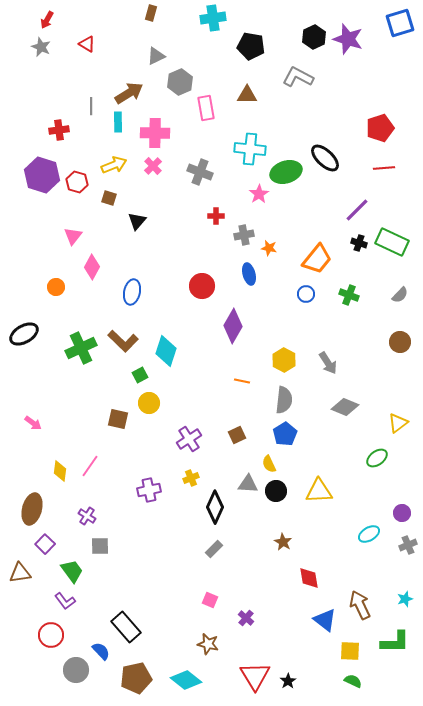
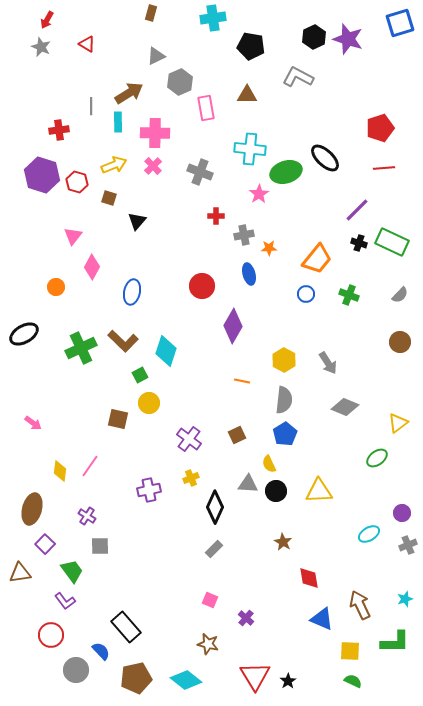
orange star at (269, 248): rotated 14 degrees counterclockwise
purple cross at (189, 439): rotated 20 degrees counterclockwise
blue triangle at (325, 620): moved 3 px left, 1 px up; rotated 15 degrees counterclockwise
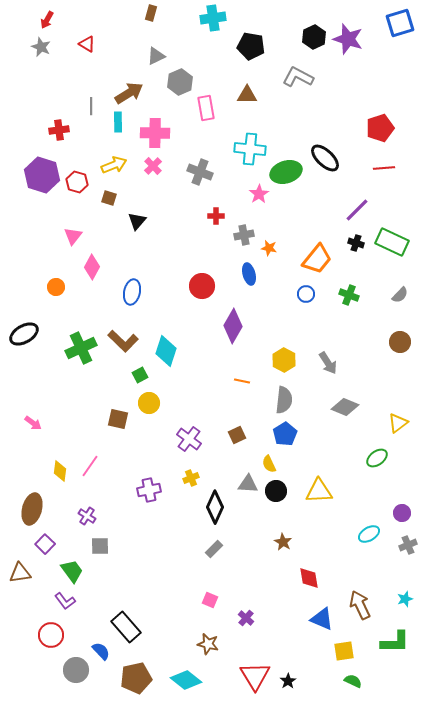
black cross at (359, 243): moved 3 px left
orange star at (269, 248): rotated 14 degrees clockwise
yellow square at (350, 651): moved 6 px left; rotated 10 degrees counterclockwise
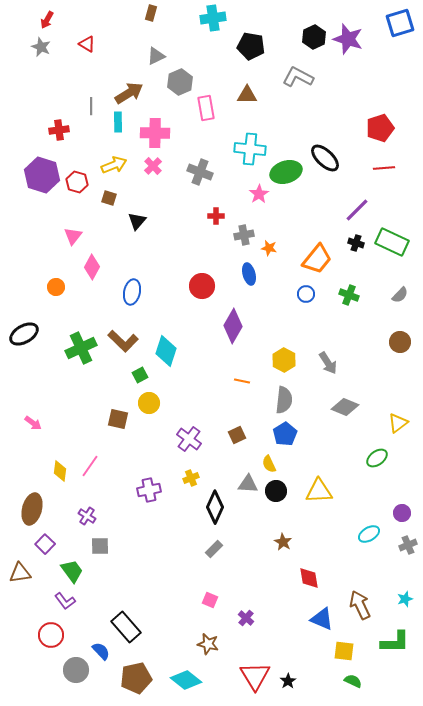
yellow square at (344, 651): rotated 15 degrees clockwise
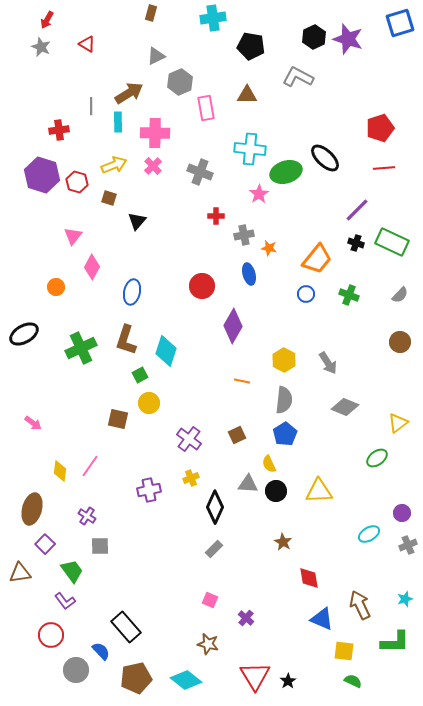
brown L-shape at (123, 341): moved 3 px right, 1 px up; rotated 64 degrees clockwise
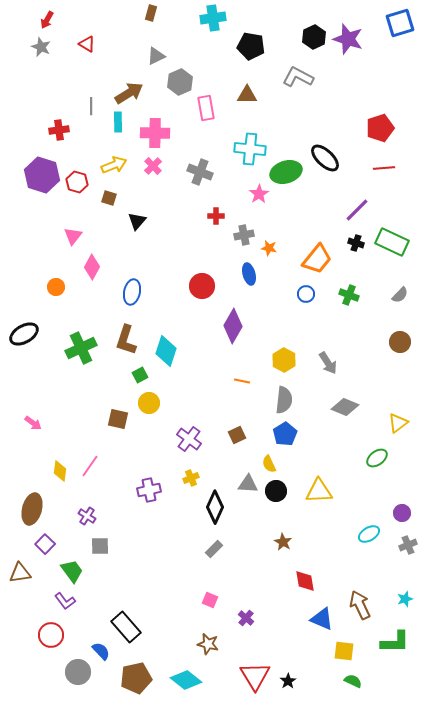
red diamond at (309, 578): moved 4 px left, 3 px down
gray circle at (76, 670): moved 2 px right, 2 px down
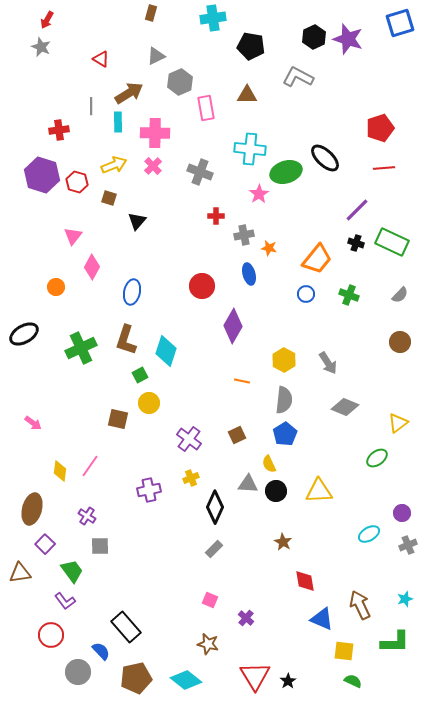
red triangle at (87, 44): moved 14 px right, 15 px down
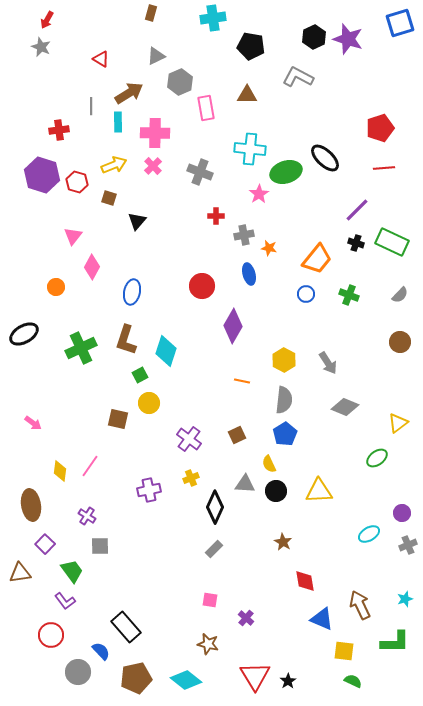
gray triangle at (248, 484): moved 3 px left
brown ellipse at (32, 509): moved 1 px left, 4 px up; rotated 24 degrees counterclockwise
pink square at (210, 600): rotated 14 degrees counterclockwise
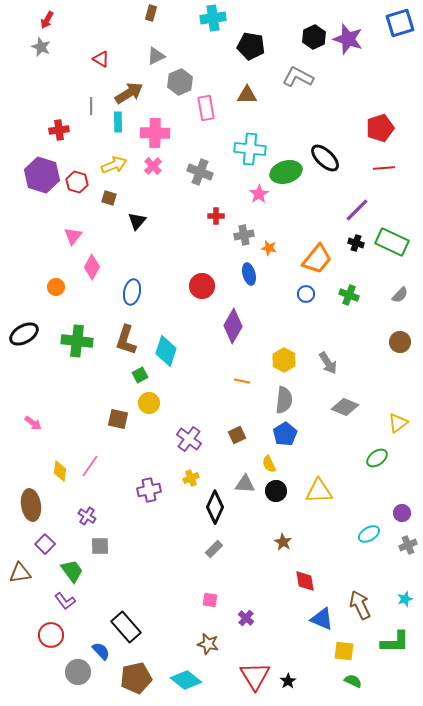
green cross at (81, 348): moved 4 px left, 7 px up; rotated 32 degrees clockwise
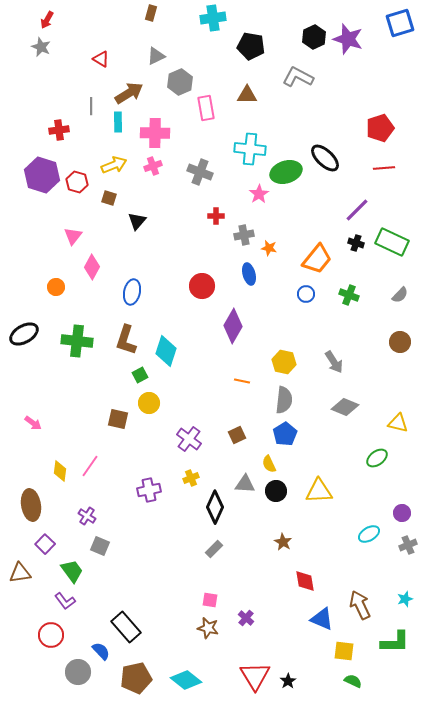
pink cross at (153, 166): rotated 24 degrees clockwise
yellow hexagon at (284, 360): moved 2 px down; rotated 15 degrees counterclockwise
gray arrow at (328, 363): moved 6 px right, 1 px up
yellow triangle at (398, 423): rotated 50 degrees clockwise
gray square at (100, 546): rotated 24 degrees clockwise
brown star at (208, 644): moved 16 px up
